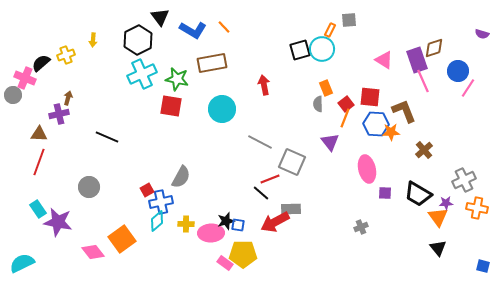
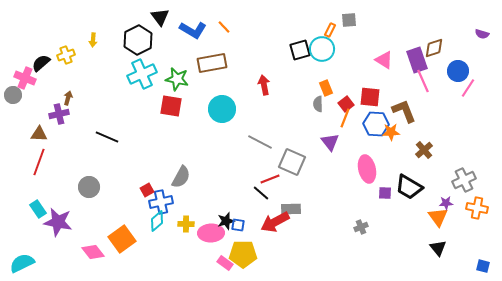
black trapezoid at (418, 194): moved 9 px left, 7 px up
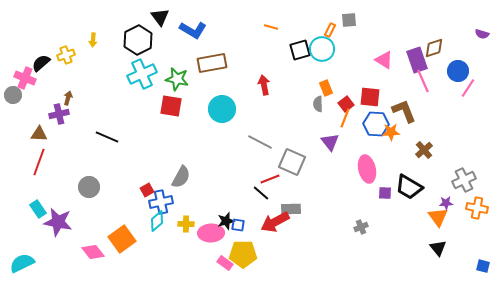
orange line at (224, 27): moved 47 px right; rotated 32 degrees counterclockwise
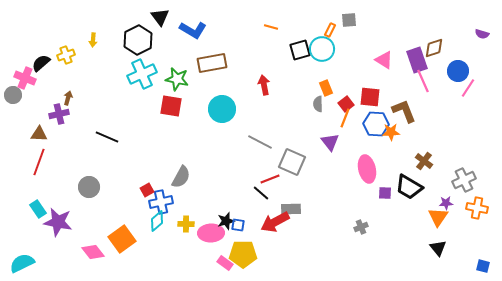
brown cross at (424, 150): moved 11 px down; rotated 12 degrees counterclockwise
orange triangle at (438, 217): rotated 10 degrees clockwise
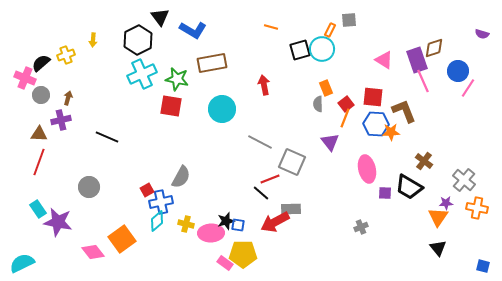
gray circle at (13, 95): moved 28 px right
red square at (370, 97): moved 3 px right
purple cross at (59, 114): moved 2 px right, 6 px down
gray cross at (464, 180): rotated 25 degrees counterclockwise
yellow cross at (186, 224): rotated 14 degrees clockwise
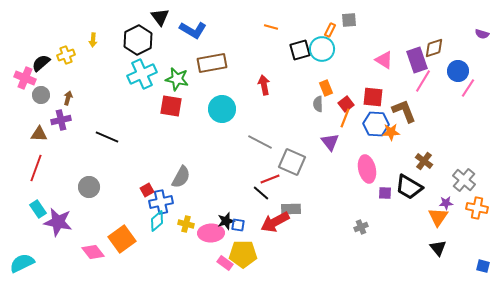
pink line at (423, 81): rotated 55 degrees clockwise
red line at (39, 162): moved 3 px left, 6 px down
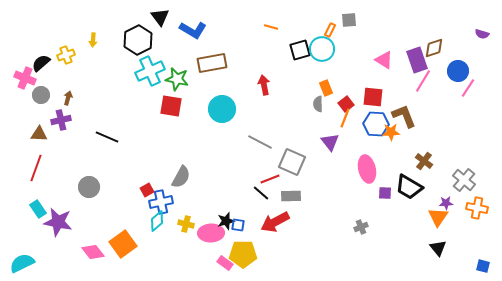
cyan cross at (142, 74): moved 8 px right, 3 px up
brown L-shape at (404, 111): moved 5 px down
gray rectangle at (291, 209): moved 13 px up
orange square at (122, 239): moved 1 px right, 5 px down
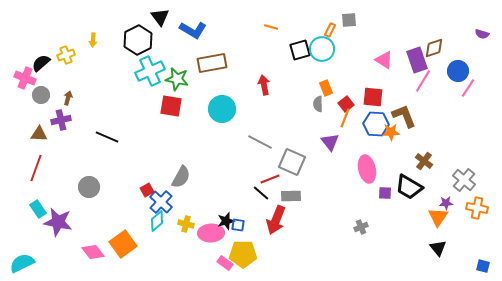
blue cross at (161, 202): rotated 35 degrees counterclockwise
red arrow at (275, 222): moved 1 px right, 2 px up; rotated 40 degrees counterclockwise
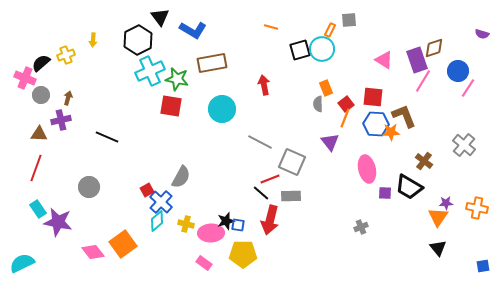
gray cross at (464, 180): moved 35 px up
red arrow at (276, 220): moved 6 px left; rotated 8 degrees counterclockwise
pink rectangle at (225, 263): moved 21 px left
blue square at (483, 266): rotated 24 degrees counterclockwise
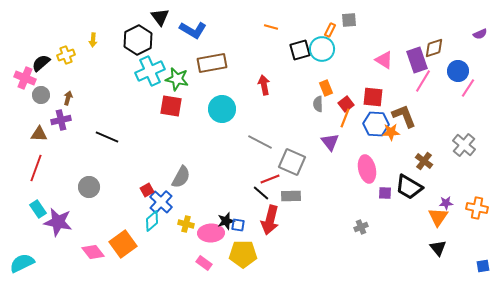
purple semicircle at (482, 34): moved 2 px left; rotated 40 degrees counterclockwise
cyan diamond at (157, 221): moved 5 px left
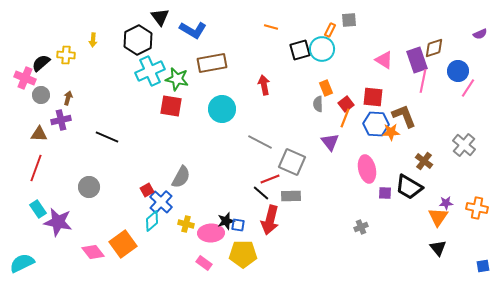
yellow cross at (66, 55): rotated 24 degrees clockwise
pink line at (423, 81): rotated 20 degrees counterclockwise
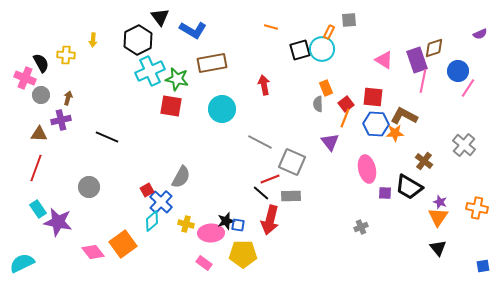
orange rectangle at (330, 30): moved 1 px left, 2 px down
black semicircle at (41, 63): rotated 102 degrees clockwise
brown L-shape at (404, 116): rotated 40 degrees counterclockwise
orange star at (391, 132): moved 4 px right, 1 px down
purple star at (446, 203): moved 6 px left, 1 px up; rotated 24 degrees clockwise
